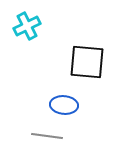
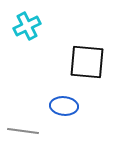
blue ellipse: moved 1 px down
gray line: moved 24 px left, 5 px up
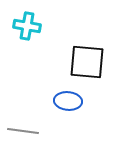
cyan cross: rotated 36 degrees clockwise
blue ellipse: moved 4 px right, 5 px up
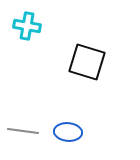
black square: rotated 12 degrees clockwise
blue ellipse: moved 31 px down
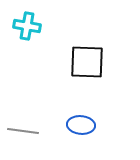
black square: rotated 15 degrees counterclockwise
blue ellipse: moved 13 px right, 7 px up
